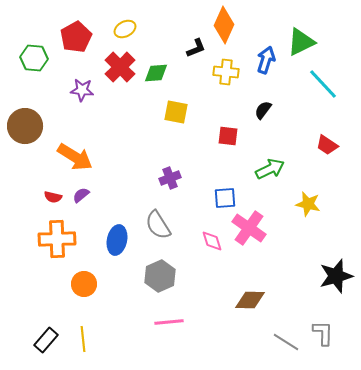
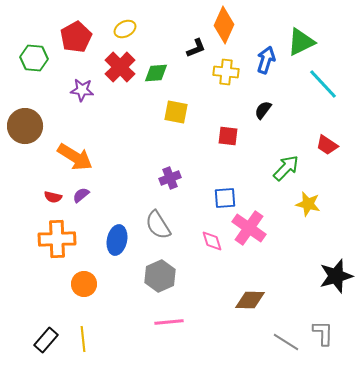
green arrow: moved 16 px right, 1 px up; rotated 20 degrees counterclockwise
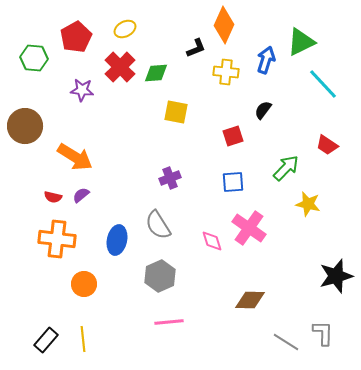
red square: moved 5 px right; rotated 25 degrees counterclockwise
blue square: moved 8 px right, 16 px up
orange cross: rotated 9 degrees clockwise
